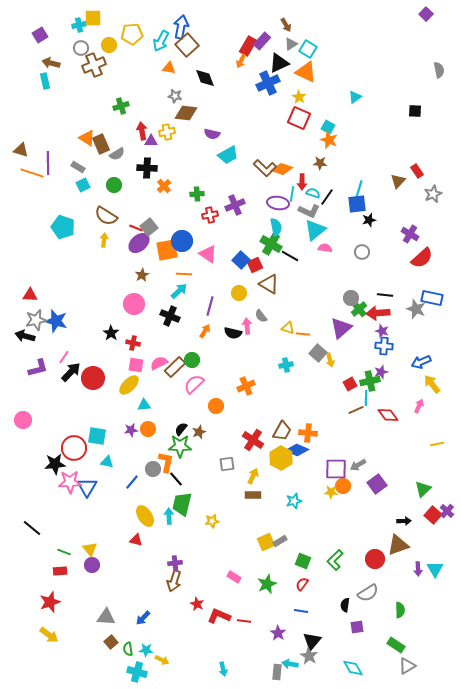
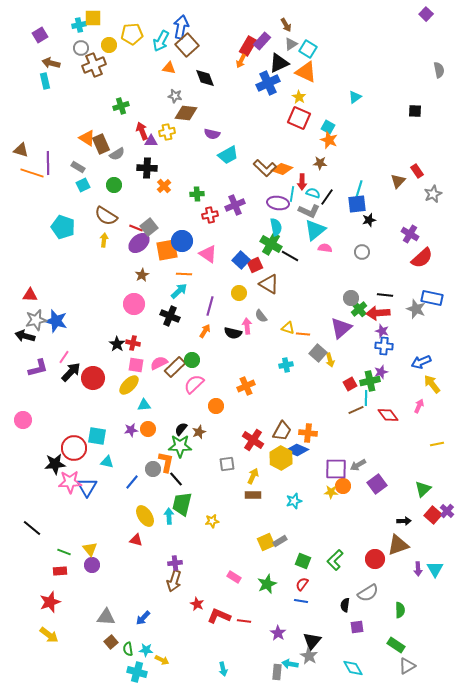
red arrow at (142, 131): rotated 12 degrees counterclockwise
black star at (111, 333): moved 6 px right, 11 px down
blue line at (301, 611): moved 10 px up
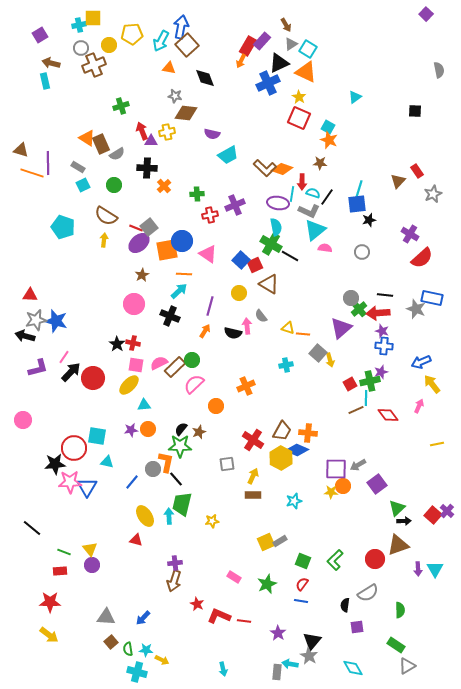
green triangle at (423, 489): moved 26 px left, 19 px down
red star at (50, 602): rotated 20 degrees clockwise
